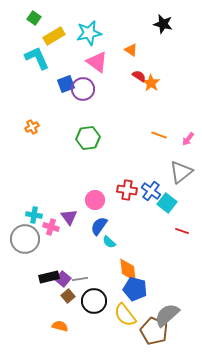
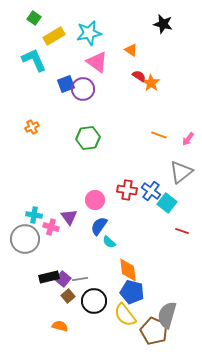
cyan L-shape: moved 3 px left, 2 px down
blue pentagon: moved 3 px left, 3 px down
gray semicircle: rotated 32 degrees counterclockwise
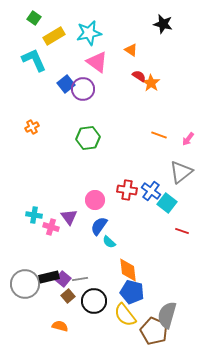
blue square: rotated 18 degrees counterclockwise
gray circle: moved 45 px down
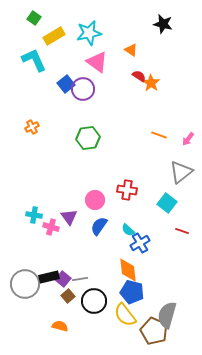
blue cross: moved 11 px left, 52 px down; rotated 24 degrees clockwise
cyan semicircle: moved 19 px right, 12 px up
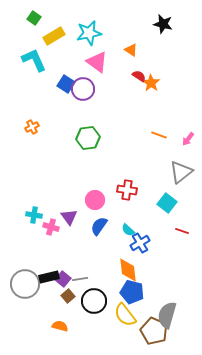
blue square: rotated 18 degrees counterclockwise
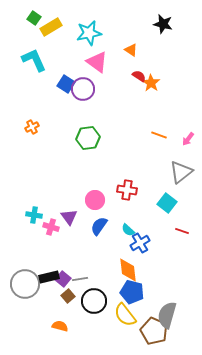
yellow rectangle: moved 3 px left, 9 px up
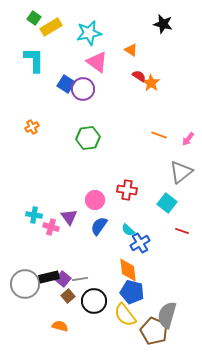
cyan L-shape: rotated 24 degrees clockwise
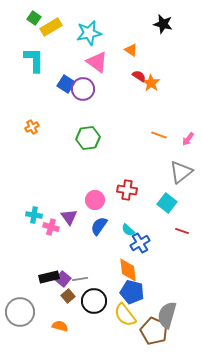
gray circle: moved 5 px left, 28 px down
